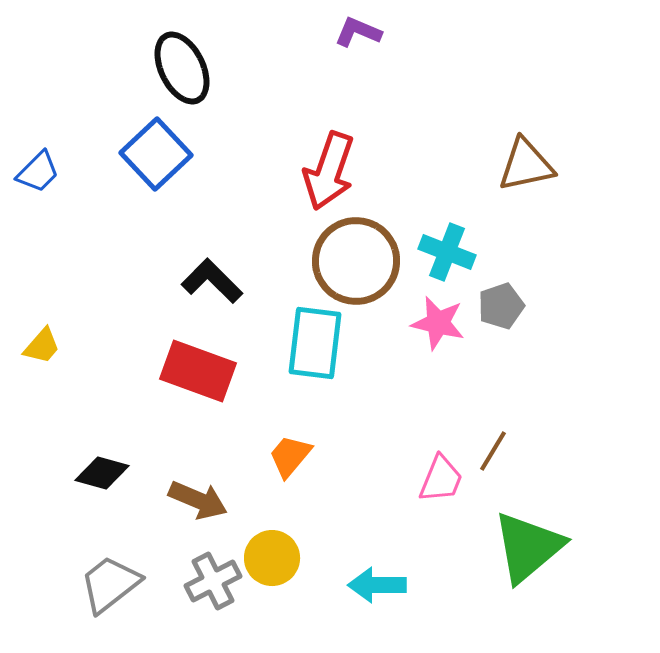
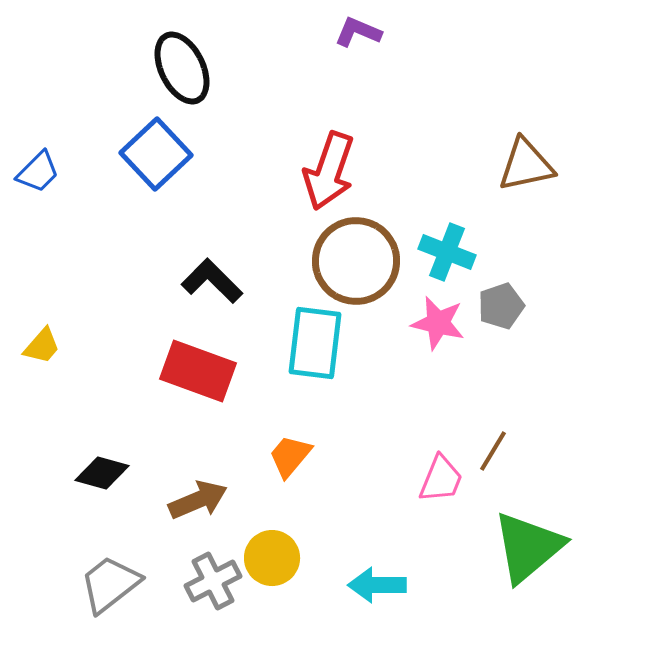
brown arrow: rotated 46 degrees counterclockwise
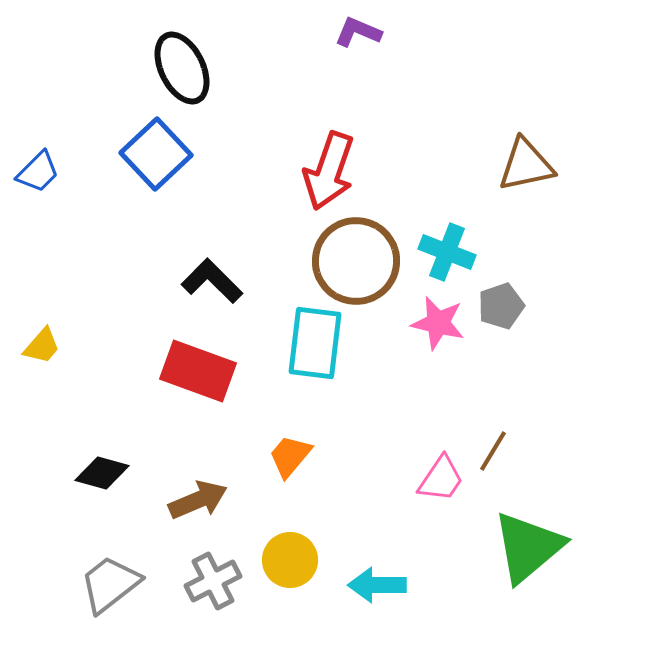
pink trapezoid: rotated 12 degrees clockwise
yellow circle: moved 18 px right, 2 px down
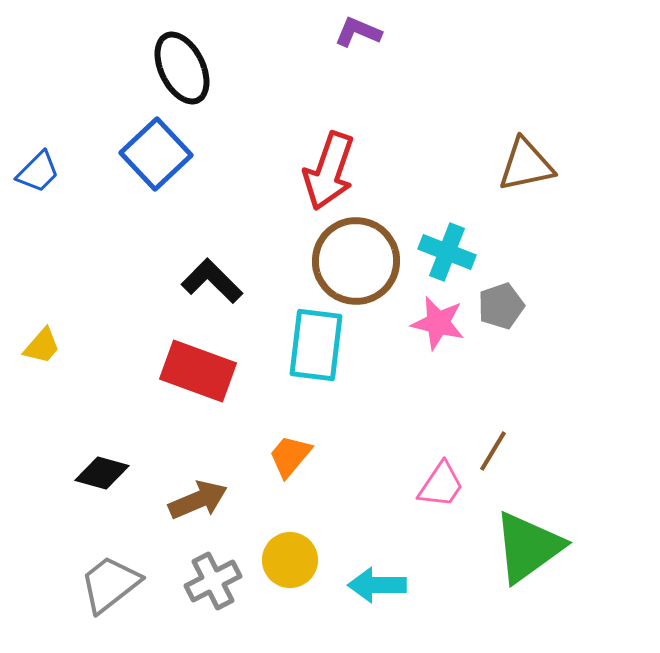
cyan rectangle: moved 1 px right, 2 px down
pink trapezoid: moved 6 px down
green triangle: rotated 4 degrees clockwise
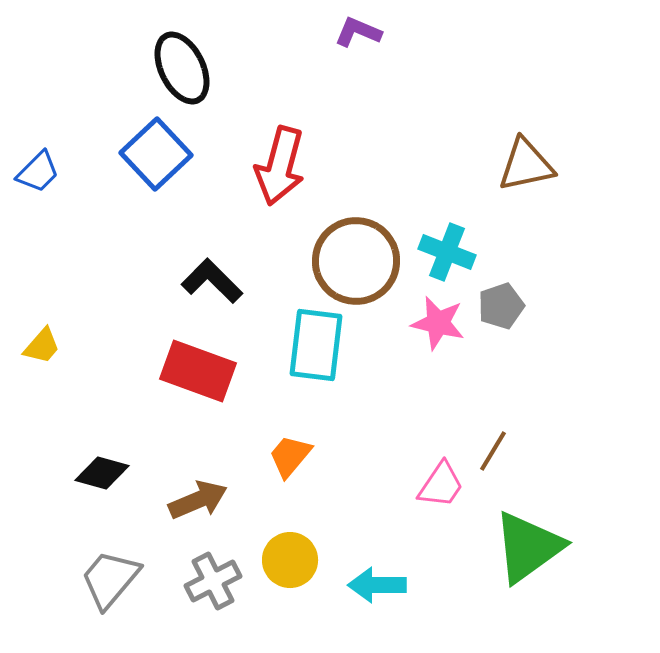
red arrow: moved 49 px left, 5 px up; rotated 4 degrees counterclockwise
gray trapezoid: moved 5 px up; rotated 12 degrees counterclockwise
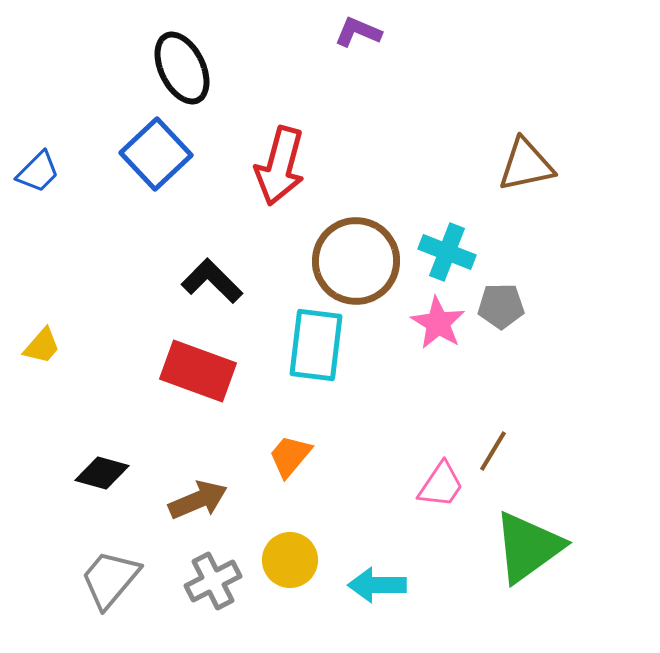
gray pentagon: rotated 18 degrees clockwise
pink star: rotated 18 degrees clockwise
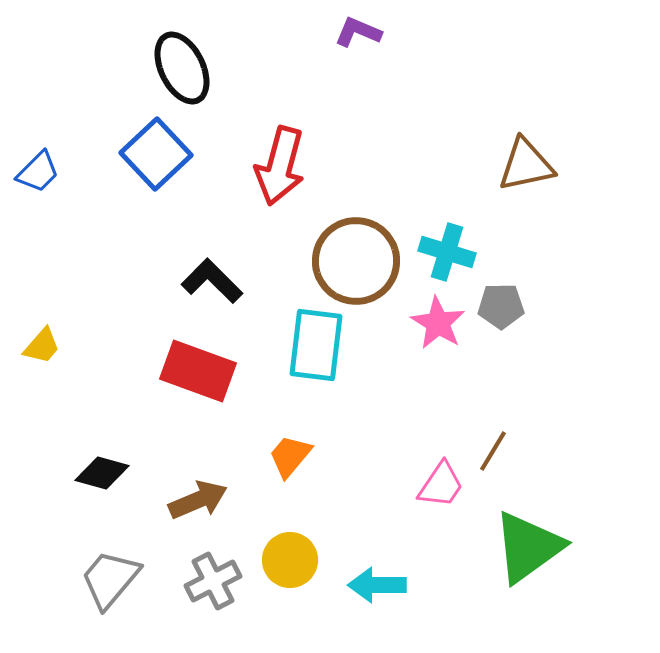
cyan cross: rotated 4 degrees counterclockwise
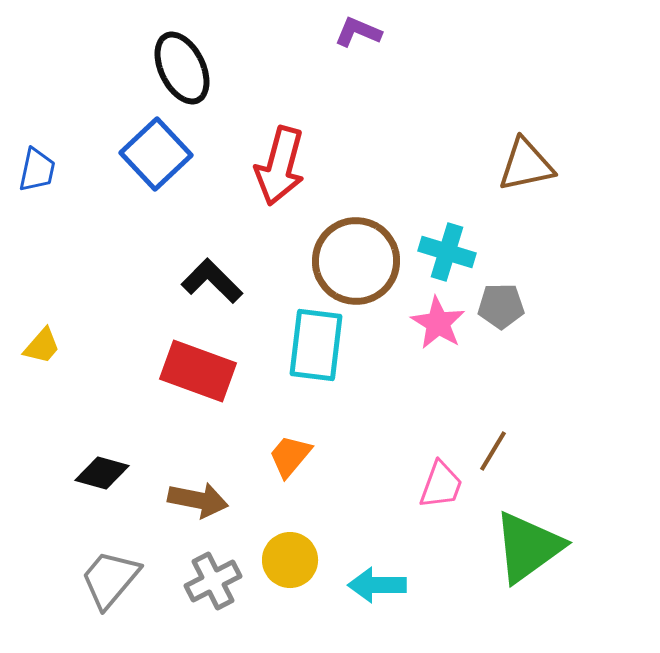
blue trapezoid: moved 1 px left, 2 px up; rotated 33 degrees counterclockwise
pink trapezoid: rotated 14 degrees counterclockwise
brown arrow: rotated 34 degrees clockwise
